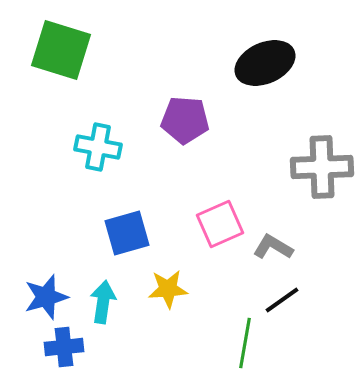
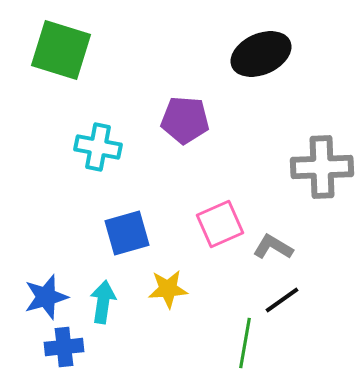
black ellipse: moved 4 px left, 9 px up
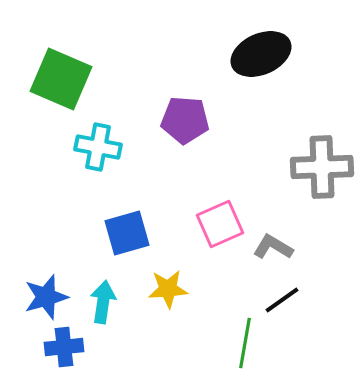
green square: moved 29 px down; rotated 6 degrees clockwise
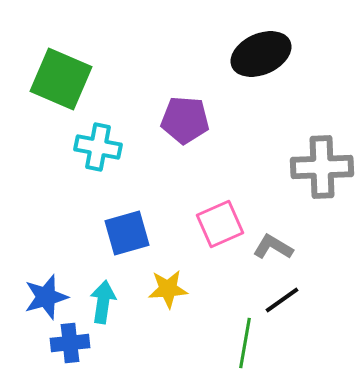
blue cross: moved 6 px right, 4 px up
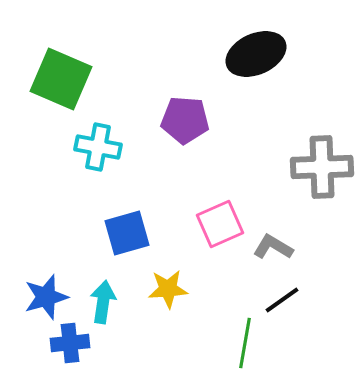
black ellipse: moved 5 px left
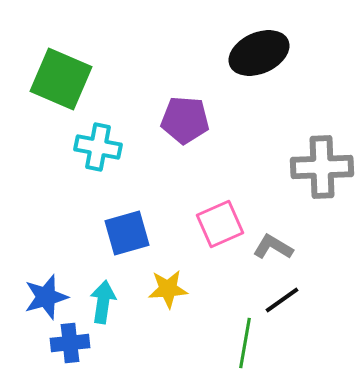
black ellipse: moved 3 px right, 1 px up
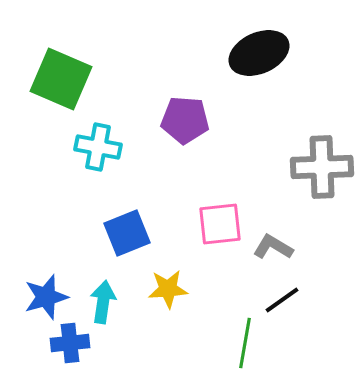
pink square: rotated 18 degrees clockwise
blue square: rotated 6 degrees counterclockwise
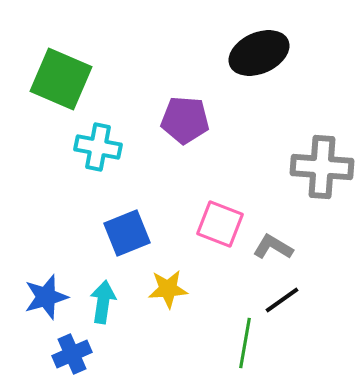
gray cross: rotated 6 degrees clockwise
pink square: rotated 27 degrees clockwise
blue cross: moved 2 px right, 11 px down; rotated 18 degrees counterclockwise
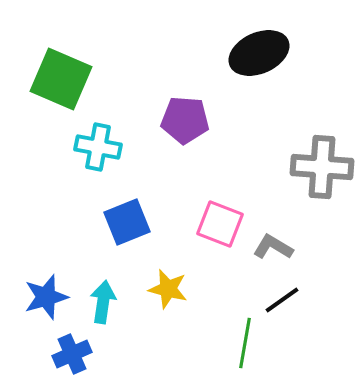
blue square: moved 11 px up
yellow star: rotated 18 degrees clockwise
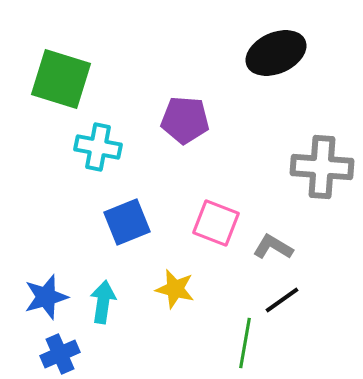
black ellipse: moved 17 px right
green square: rotated 6 degrees counterclockwise
pink square: moved 4 px left, 1 px up
yellow star: moved 7 px right
blue cross: moved 12 px left
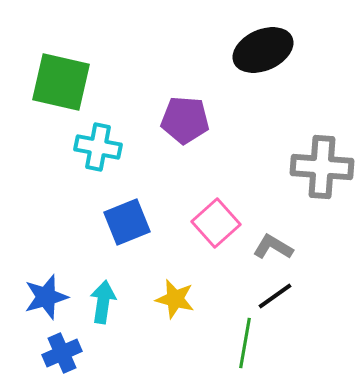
black ellipse: moved 13 px left, 3 px up
green square: moved 3 px down; rotated 4 degrees counterclockwise
pink square: rotated 27 degrees clockwise
yellow star: moved 10 px down
black line: moved 7 px left, 4 px up
blue cross: moved 2 px right, 1 px up
